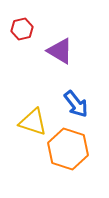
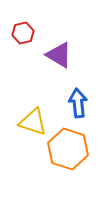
red hexagon: moved 1 px right, 4 px down
purple triangle: moved 1 px left, 4 px down
blue arrow: moved 2 px right, 1 px up; rotated 148 degrees counterclockwise
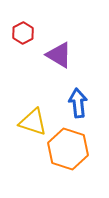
red hexagon: rotated 15 degrees counterclockwise
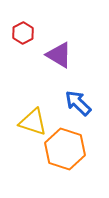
blue arrow: rotated 40 degrees counterclockwise
orange hexagon: moved 3 px left
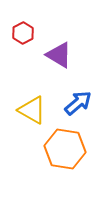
blue arrow: rotated 96 degrees clockwise
yellow triangle: moved 1 px left, 12 px up; rotated 12 degrees clockwise
orange hexagon: rotated 9 degrees counterclockwise
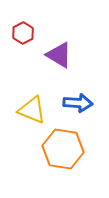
blue arrow: rotated 44 degrees clockwise
yellow triangle: rotated 8 degrees counterclockwise
orange hexagon: moved 2 px left
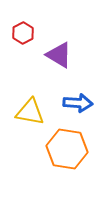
yellow triangle: moved 2 px left, 2 px down; rotated 12 degrees counterclockwise
orange hexagon: moved 4 px right
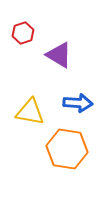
red hexagon: rotated 10 degrees clockwise
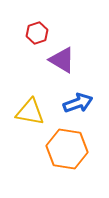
red hexagon: moved 14 px right
purple triangle: moved 3 px right, 5 px down
blue arrow: rotated 24 degrees counterclockwise
